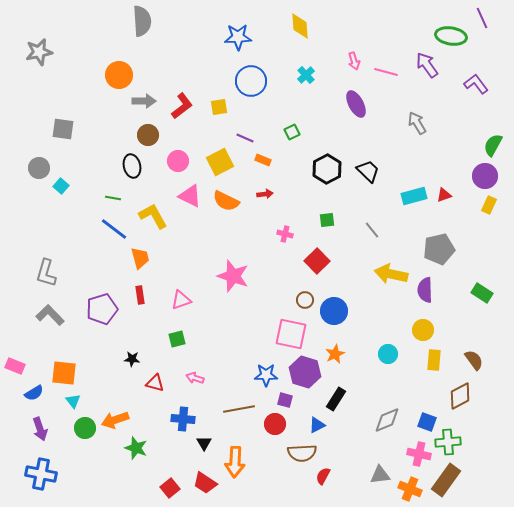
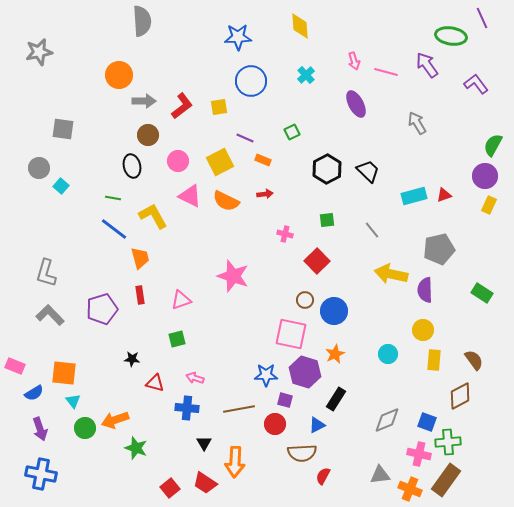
blue cross at (183, 419): moved 4 px right, 11 px up
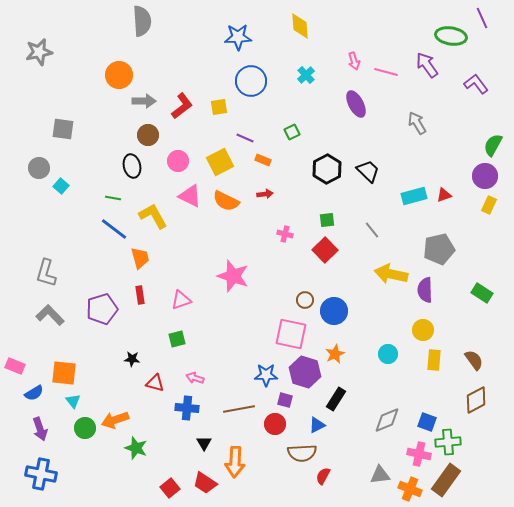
red square at (317, 261): moved 8 px right, 11 px up
brown diamond at (460, 396): moved 16 px right, 4 px down
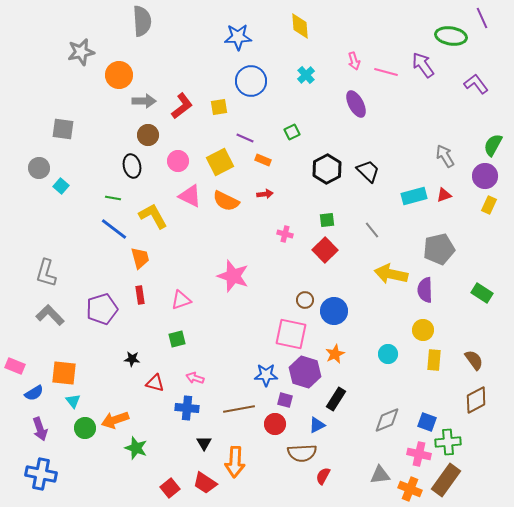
gray star at (39, 52): moved 42 px right
purple arrow at (427, 65): moved 4 px left
gray arrow at (417, 123): moved 28 px right, 33 px down
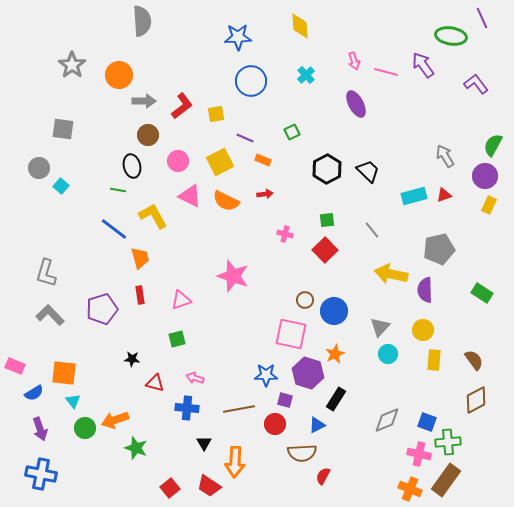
gray star at (81, 52): moved 9 px left, 13 px down; rotated 24 degrees counterclockwise
yellow square at (219, 107): moved 3 px left, 7 px down
green line at (113, 198): moved 5 px right, 8 px up
purple hexagon at (305, 372): moved 3 px right, 1 px down
gray triangle at (380, 475): moved 148 px up; rotated 40 degrees counterclockwise
red trapezoid at (205, 483): moved 4 px right, 3 px down
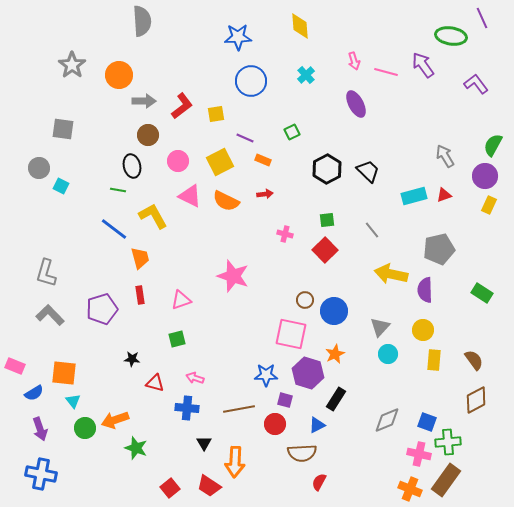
cyan square at (61, 186): rotated 14 degrees counterclockwise
red semicircle at (323, 476): moved 4 px left, 6 px down
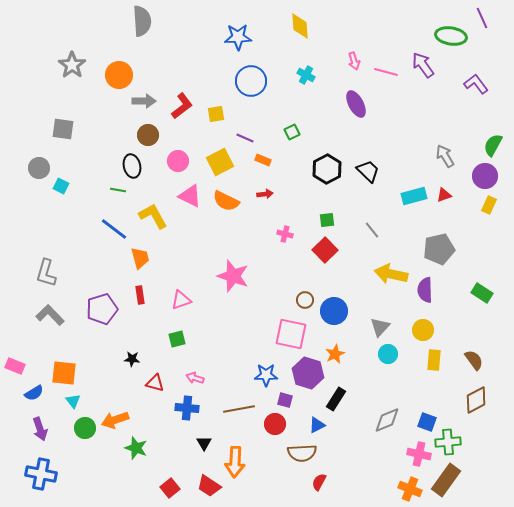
cyan cross at (306, 75): rotated 18 degrees counterclockwise
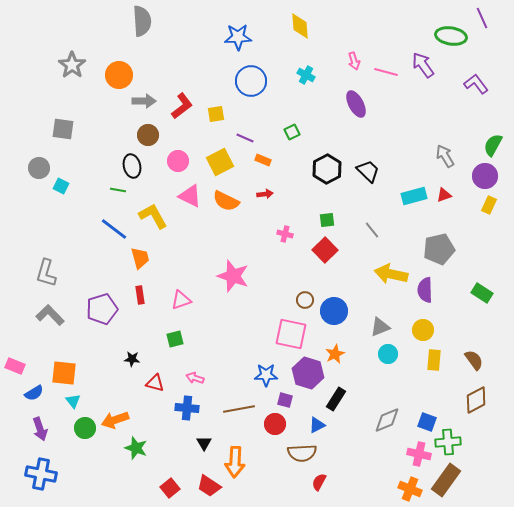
gray triangle at (380, 327): rotated 25 degrees clockwise
green square at (177, 339): moved 2 px left
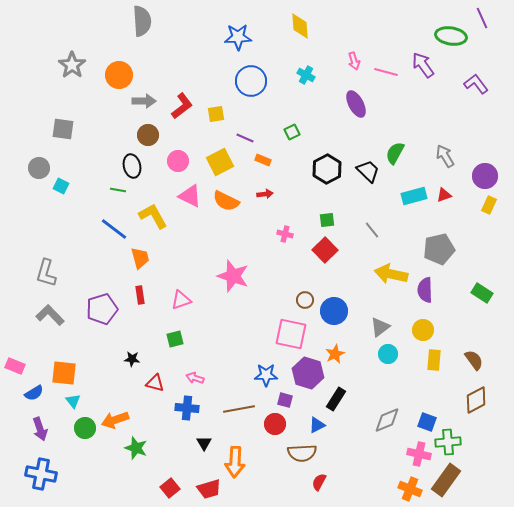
green semicircle at (493, 145): moved 98 px left, 8 px down
gray triangle at (380, 327): rotated 15 degrees counterclockwise
red trapezoid at (209, 486): moved 3 px down; rotated 50 degrees counterclockwise
